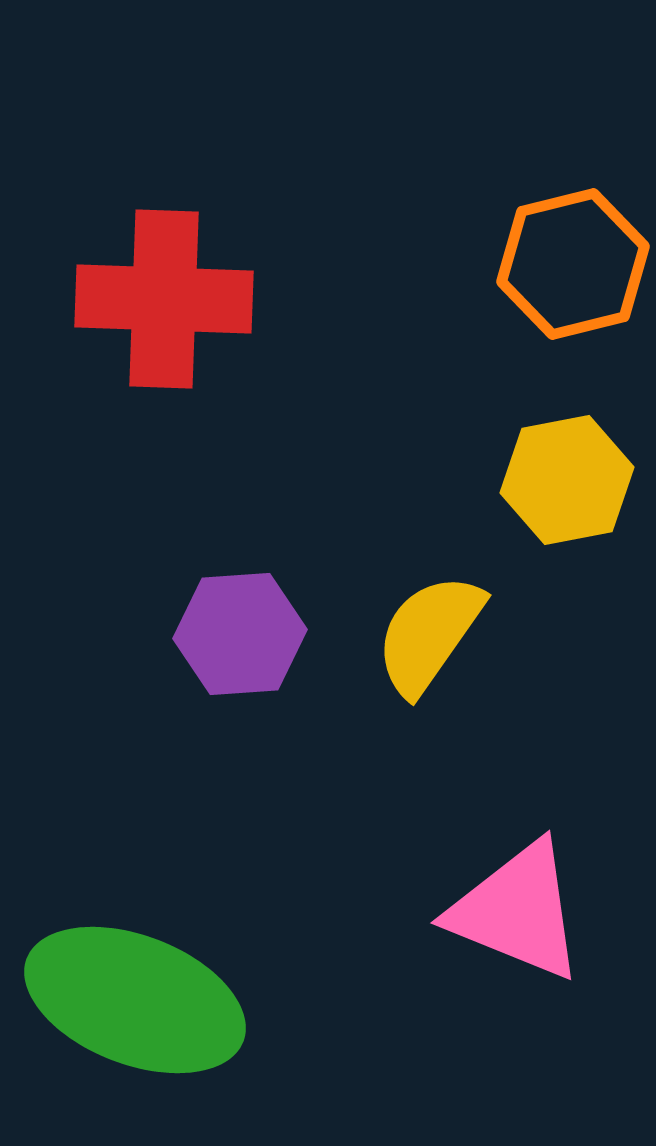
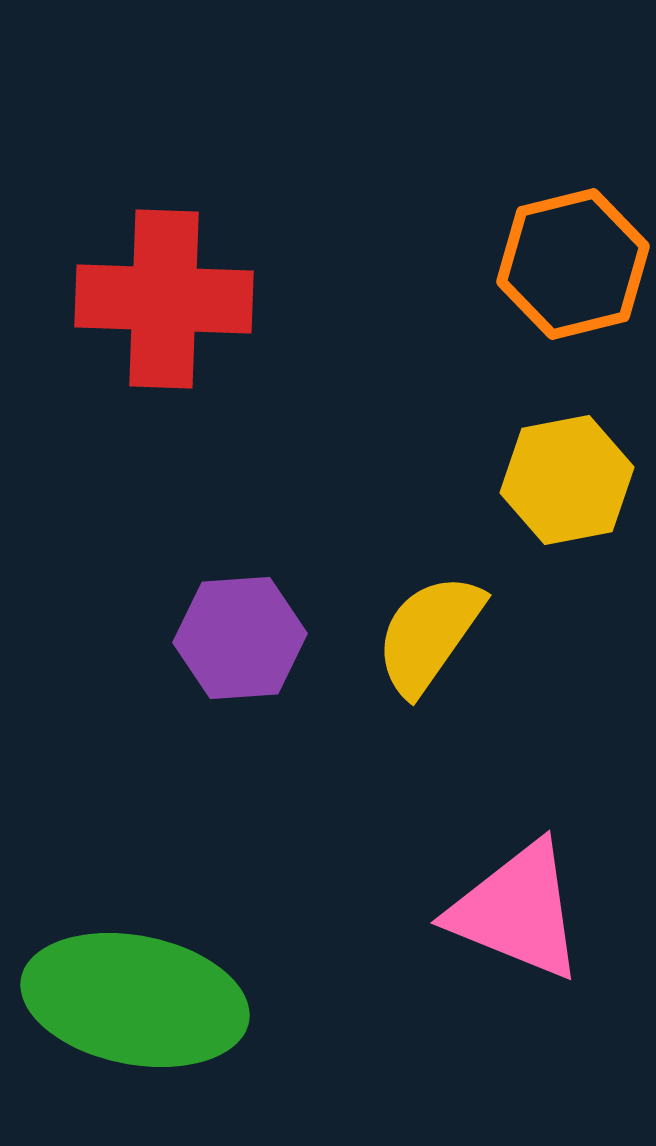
purple hexagon: moved 4 px down
green ellipse: rotated 10 degrees counterclockwise
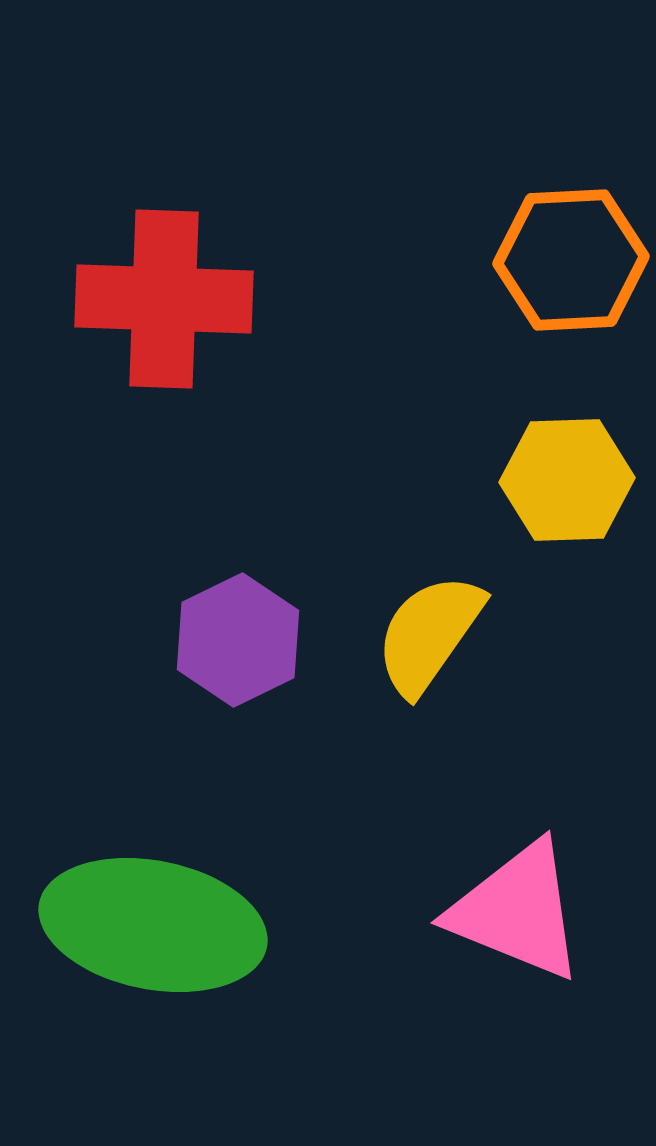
orange hexagon: moved 2 px left, 4 px up; rotated 11 degrees clockwise
yellow hexagon: rotated 9 degrees clockwise
purple hexagon: moved 2 px left, 2 px down; rotated 22 degrees counterclockwise
green ellipse: moved 18 px right, 75 px up
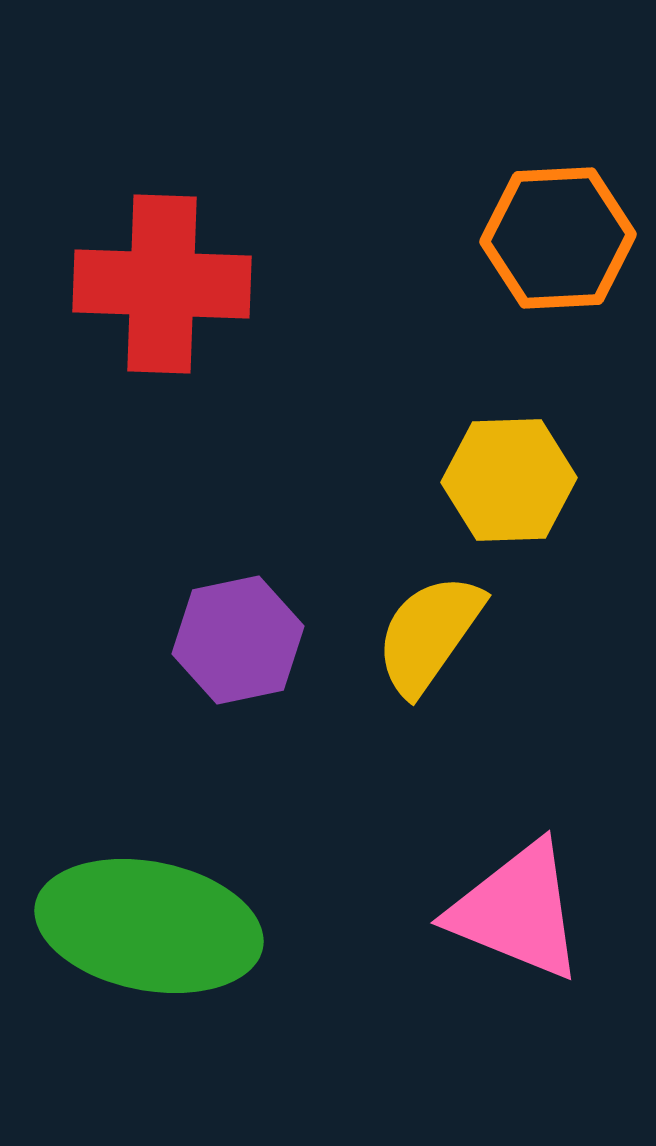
orange hexagon: moved 13 px left, 22 px up
red cross: moved 2 px left, 15 px up
yellow hexagon: moved 58 px left
purple hexagon: rotated 14 degrees clockwise
green ellipse: moved 4 px left, 1 px down
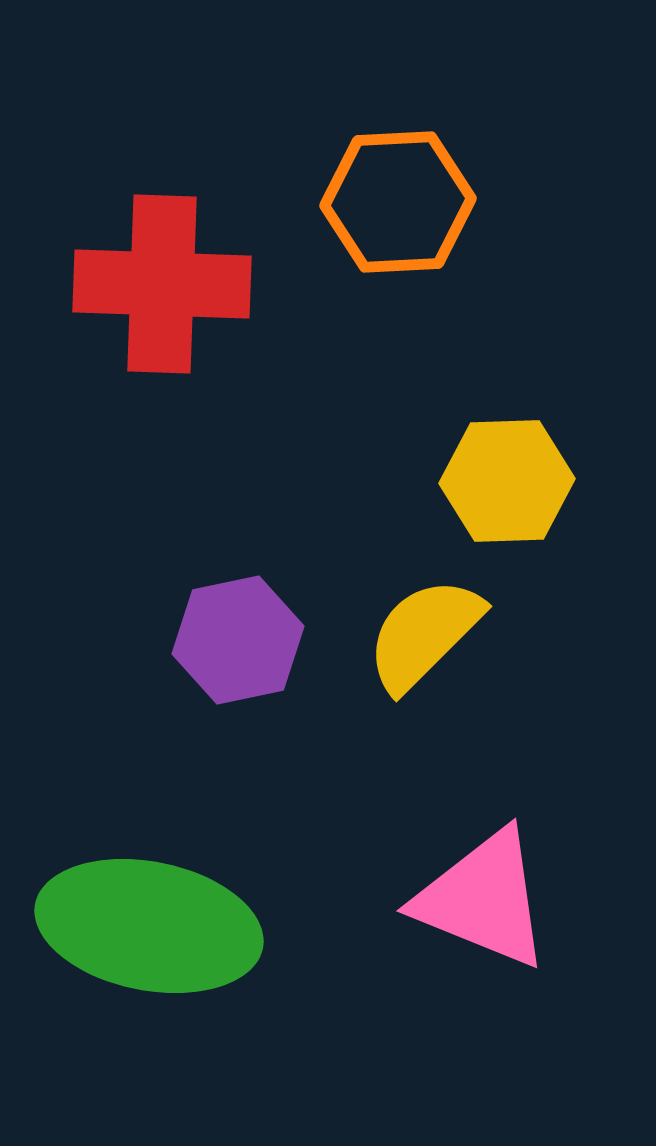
orange hexagon: moved 160 px left, 36 px up
yellow hexagon: moved 2 px left, 1 px down
yellow semicircle: moved 5 px left; rotated 10 degrees clockwise
pink triangle: moved 34 px left, 12 px up
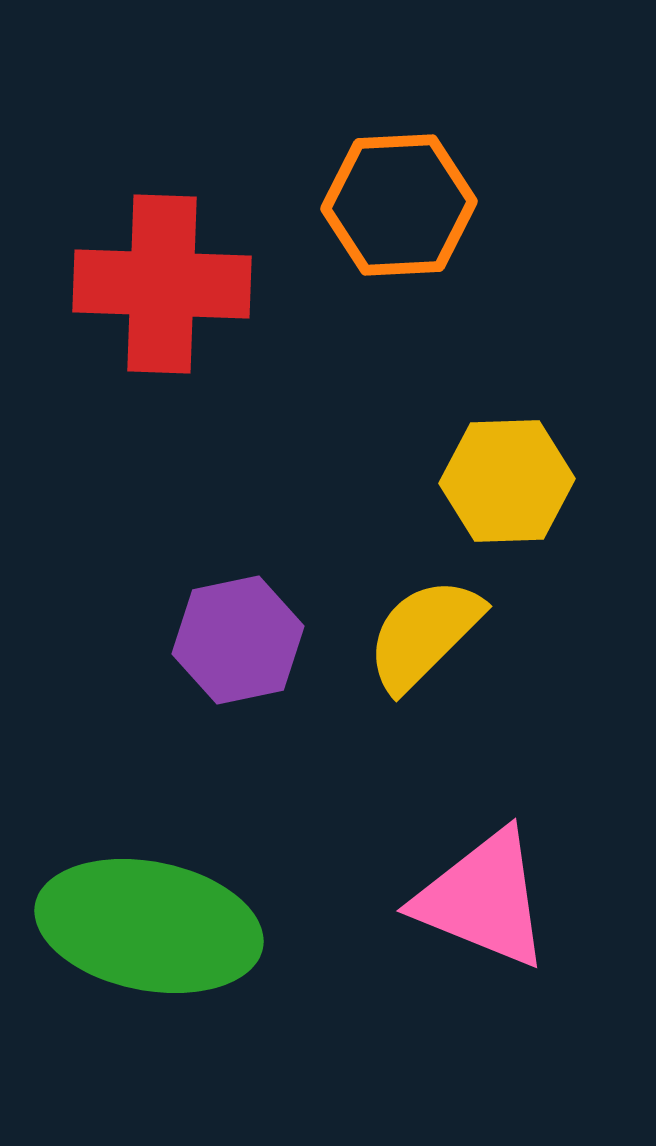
orange hexagon: moved 1 px right, 3 px down
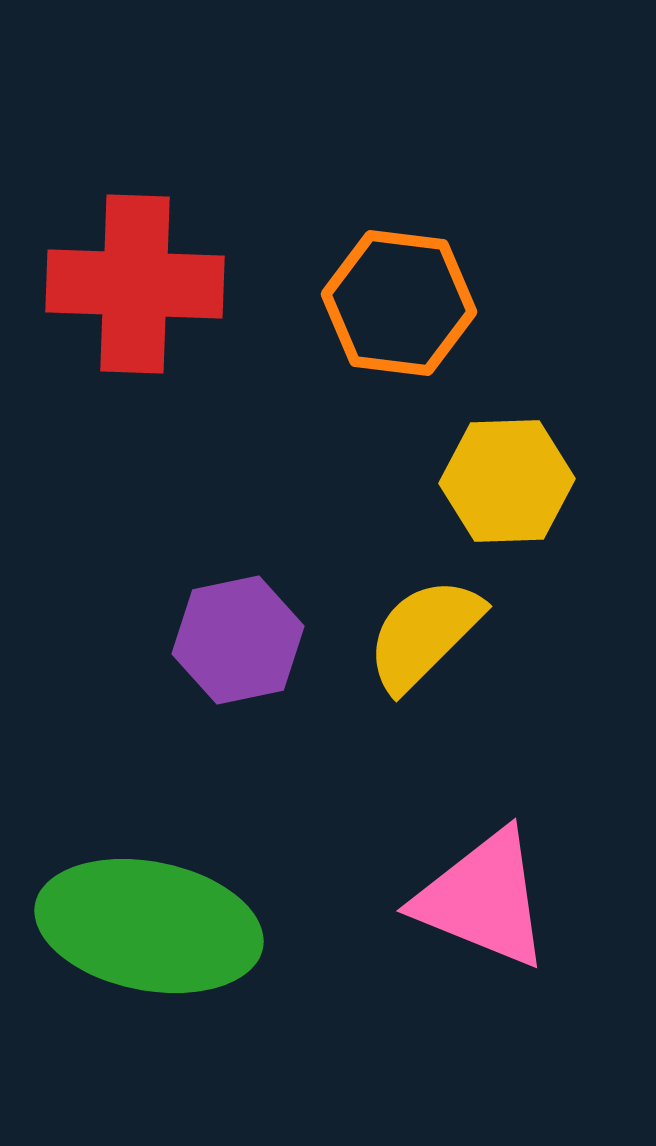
orange hexagon: moved 98 px down; rotated 10 degrees clockwise
red cross: moved 27 px left
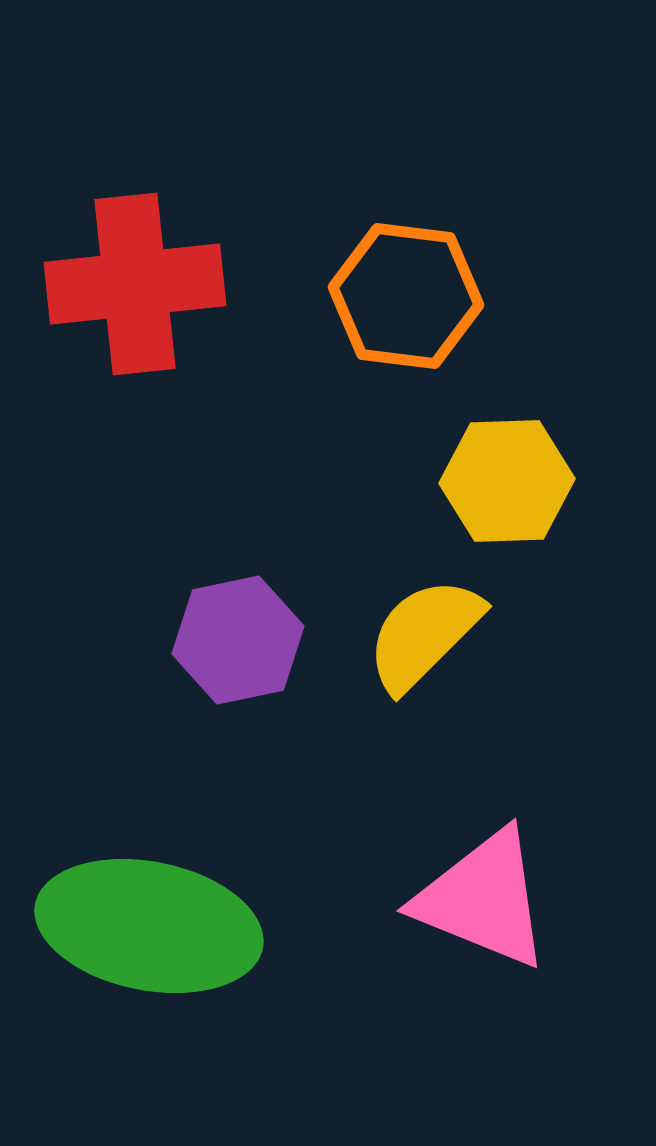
red cross: rotated 8 degrees counterclockwise
orange hexagon: moved 7 px right, 7 px up
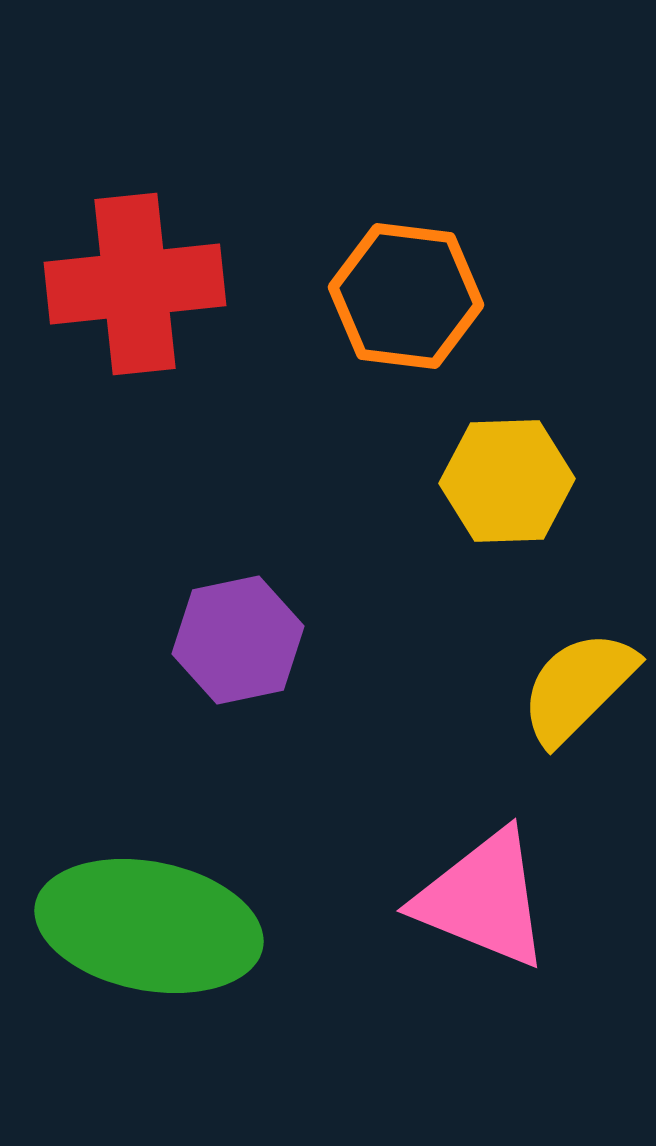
yellow semicircle: moved 154 px right, 53 px down
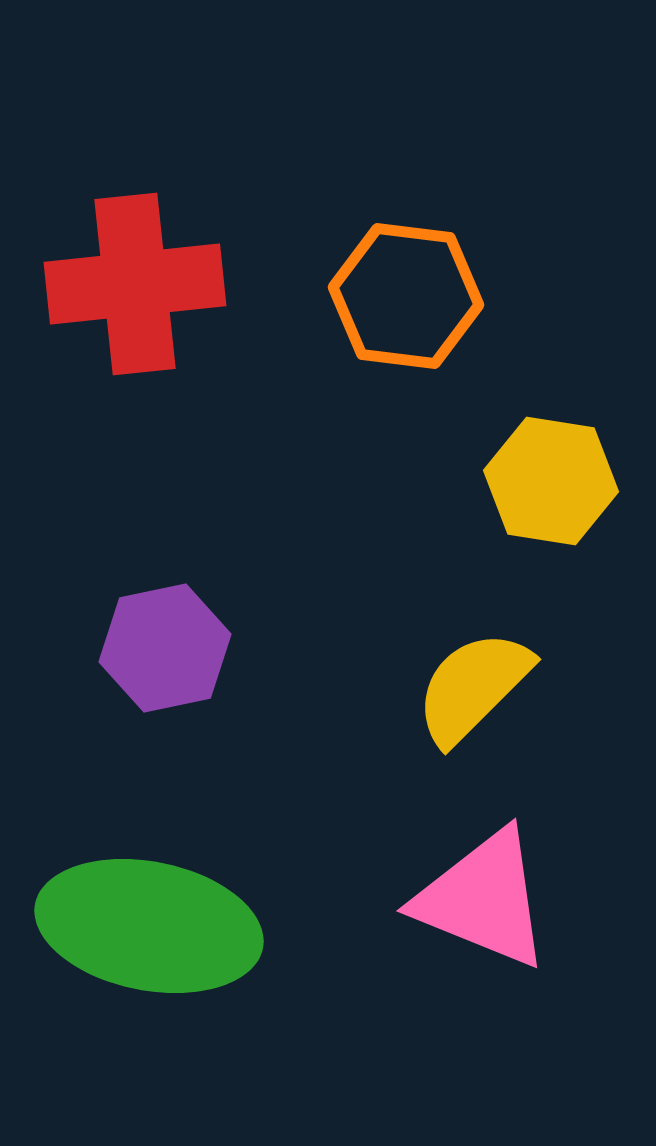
yellow hexagon: moved 44 px right; rotated 11 degrees clockwise
purple hexagon: moved 73 px left, 8 px down
yellow semicircle: moved 105 px left
